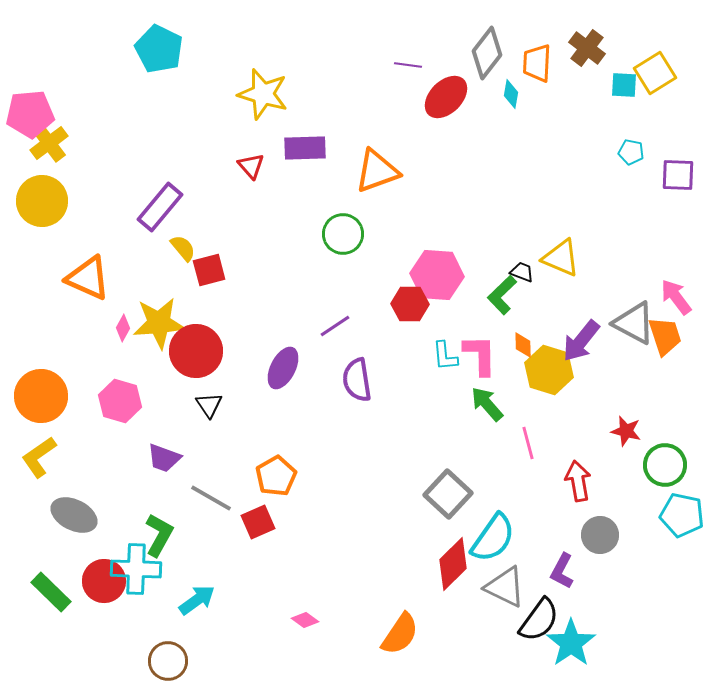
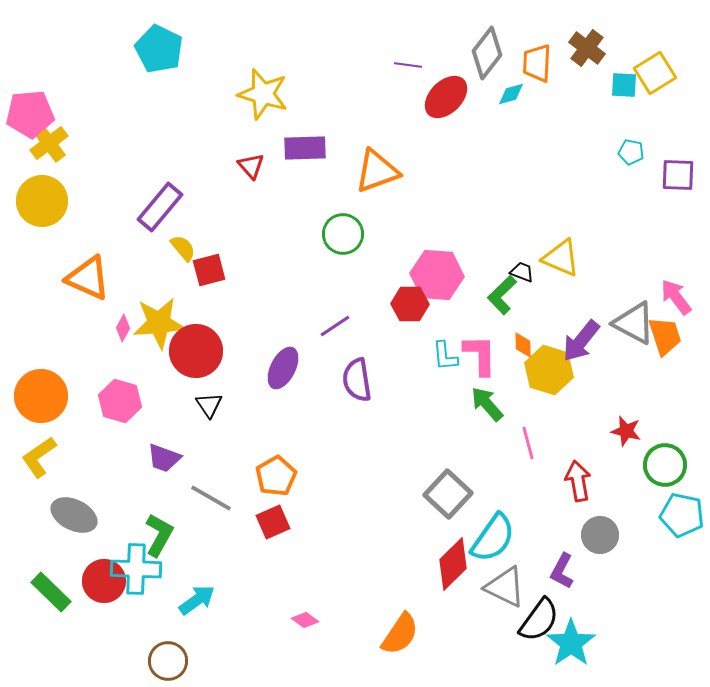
cyan diamond at (511, 94): rotated 64 degrees clockwise
red square at (258, 522): moved 15 px right
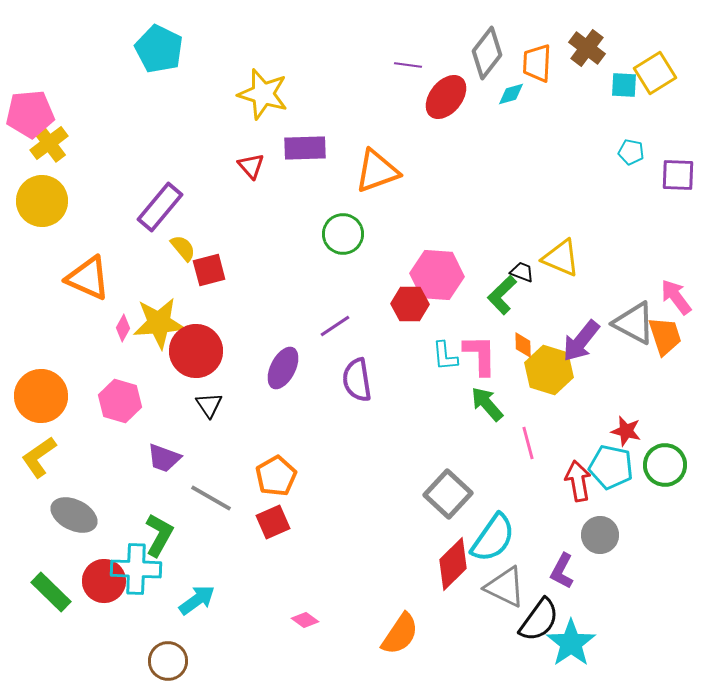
red ellipse at (446, 97): rotated 6 degrees counterclockwise
cyan pentagon at (682, 515): moved 71 px left, 48 px up
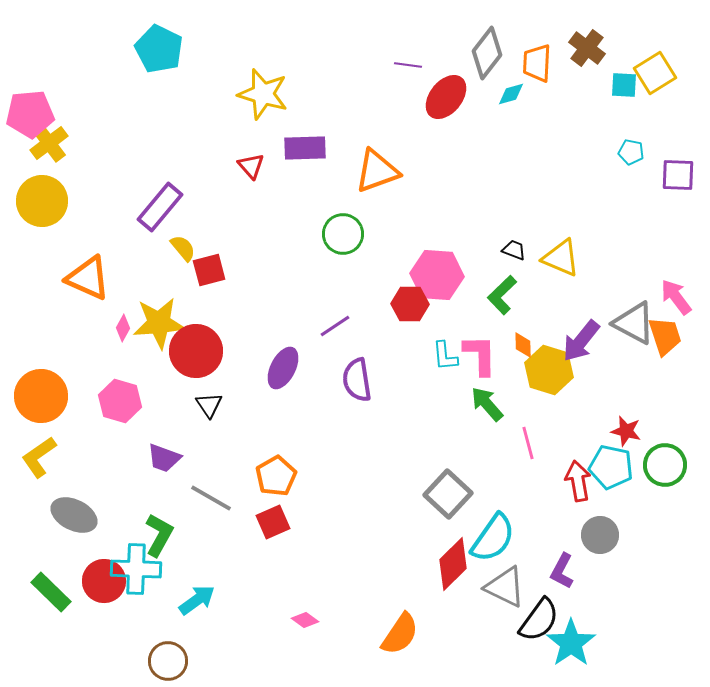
black trapezoid at (522, 272): moved 8 px left, 22 px up
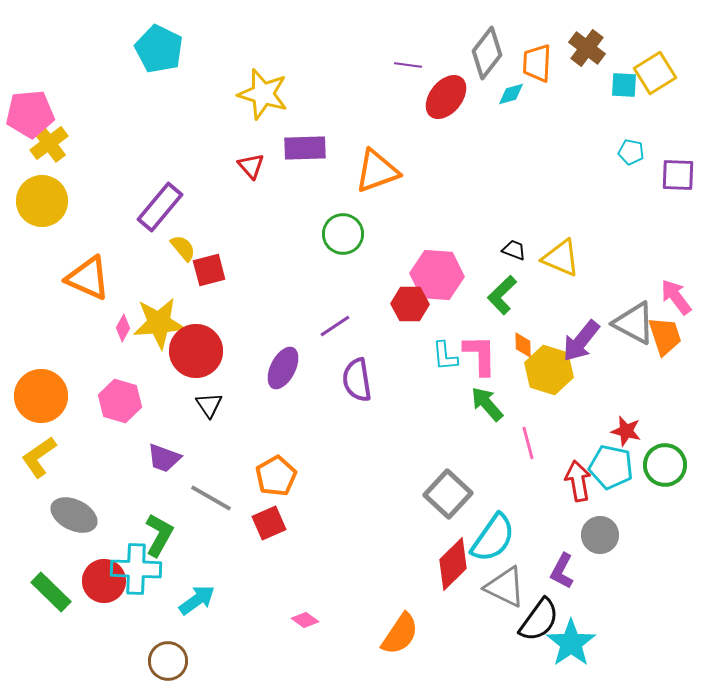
red square at (273, 522): moved 4 px left, 1 px down
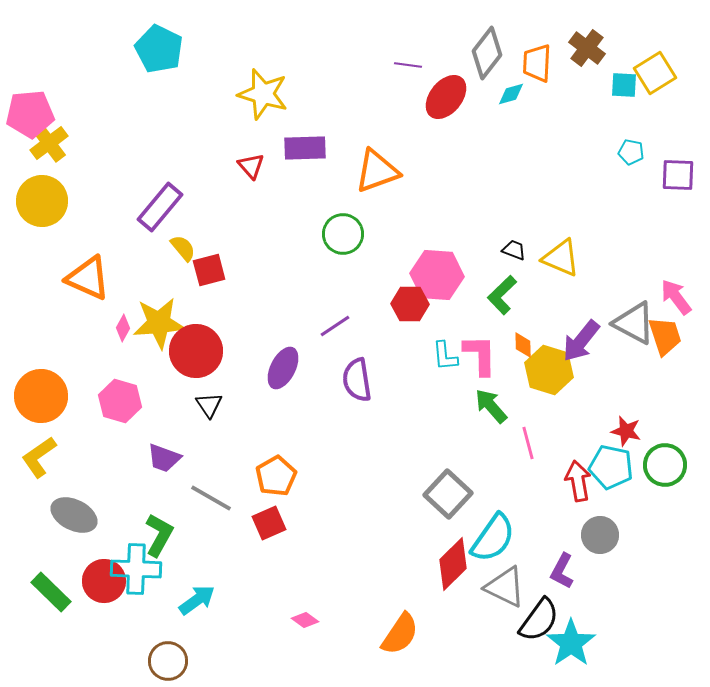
green arrow at (487, 404): moved 4 px right, 2 px down
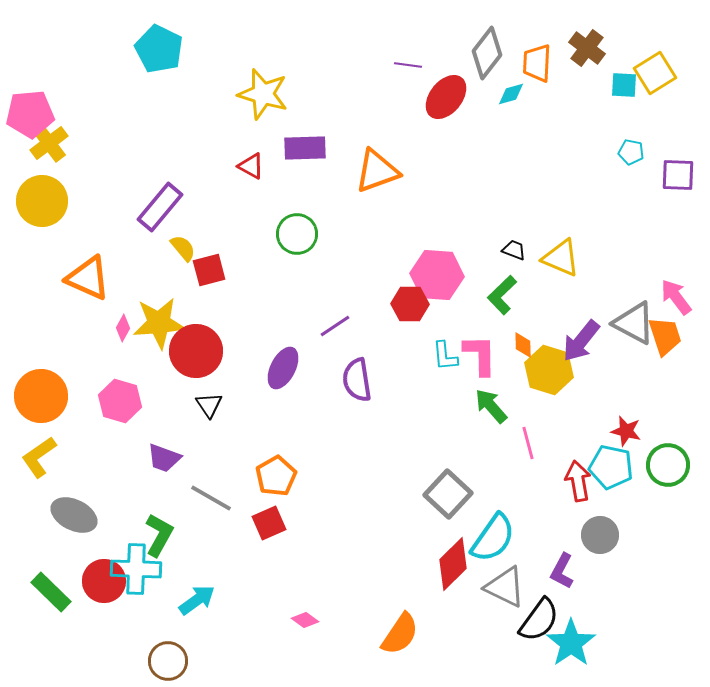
red triangle at (251, 166): rotated 20 degrees counterclockwise
green circle at (343, 234): moved 46 px left
green circle at (665, 465): moved 3 px right
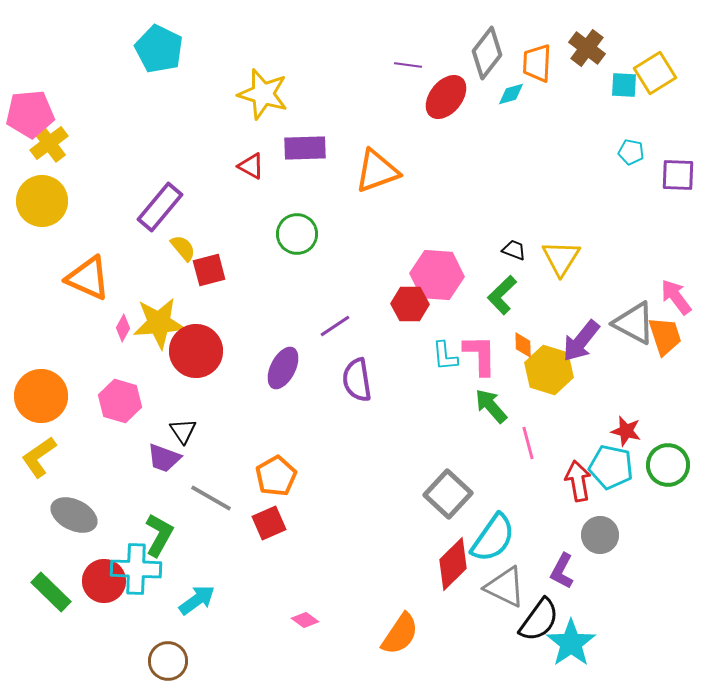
yellow triangle at (561, 258): rotated 39 degrees clockwise
black triangle at (209, 405): moved 26 px left, 26 px down
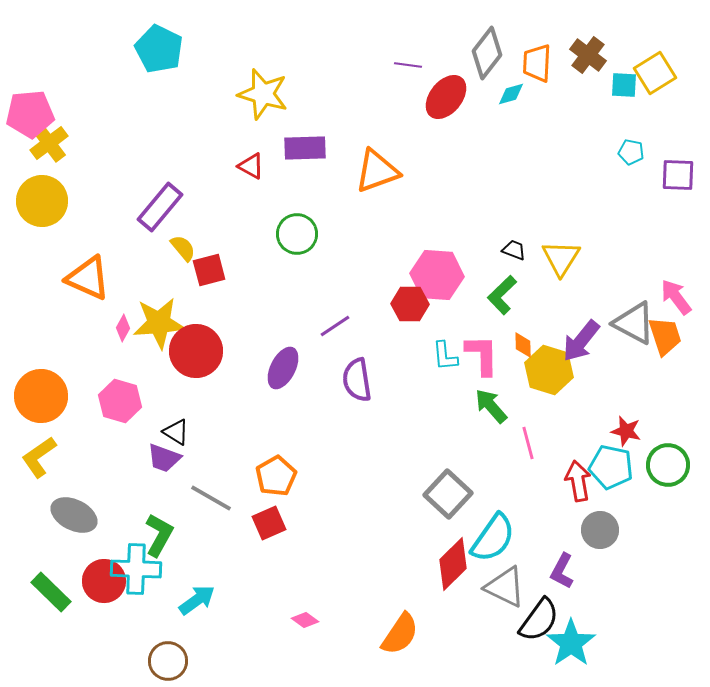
brown cross at (587, 48): moved 1 px right, 7 px down
pink L-shape at (480, 355): moved 2 px right
black triangle at (183, 431): moved 7 px left, 1 px down; rotated 24 degrees counterclockwise
gray circle at (600, 535): moved 5 px up
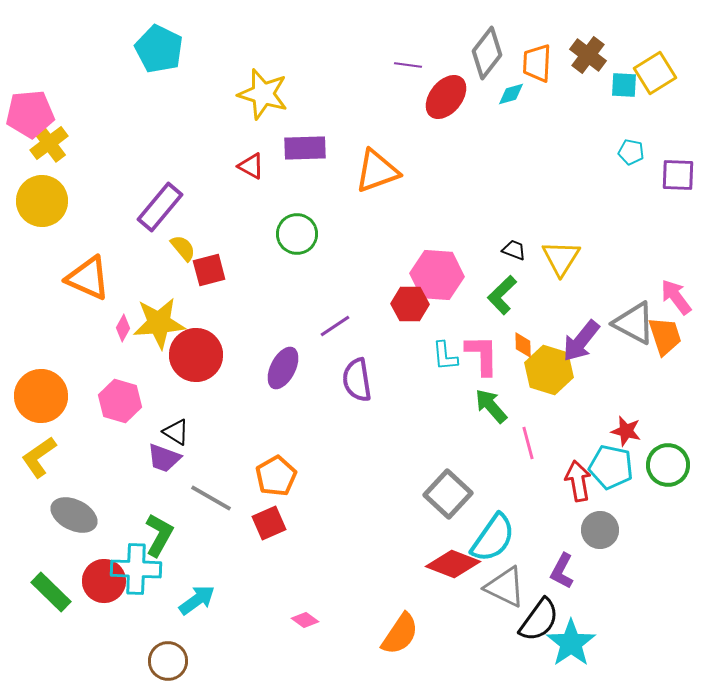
red circle at (196, 351): moved 4 px down
red diamond at (453, 564): rotated 66 degrees clockwise
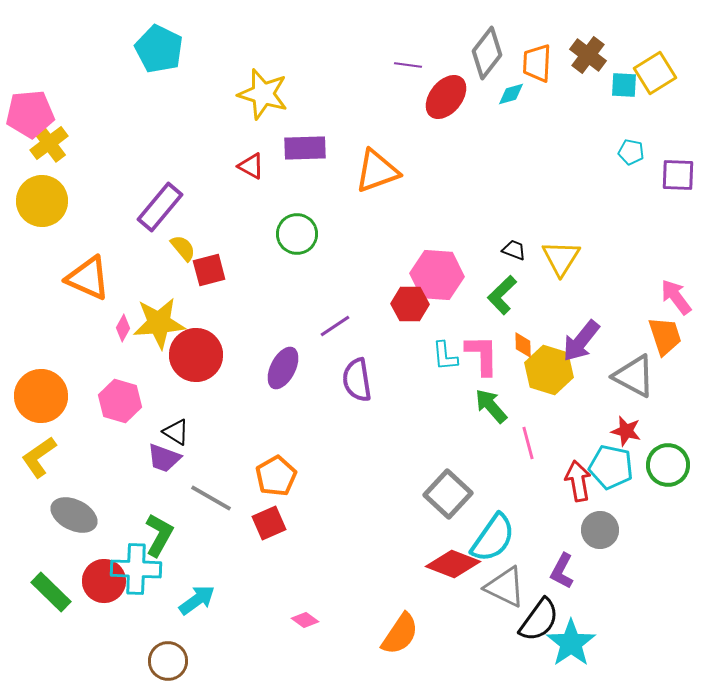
gray triangle at (634, 323): moved 53 px down
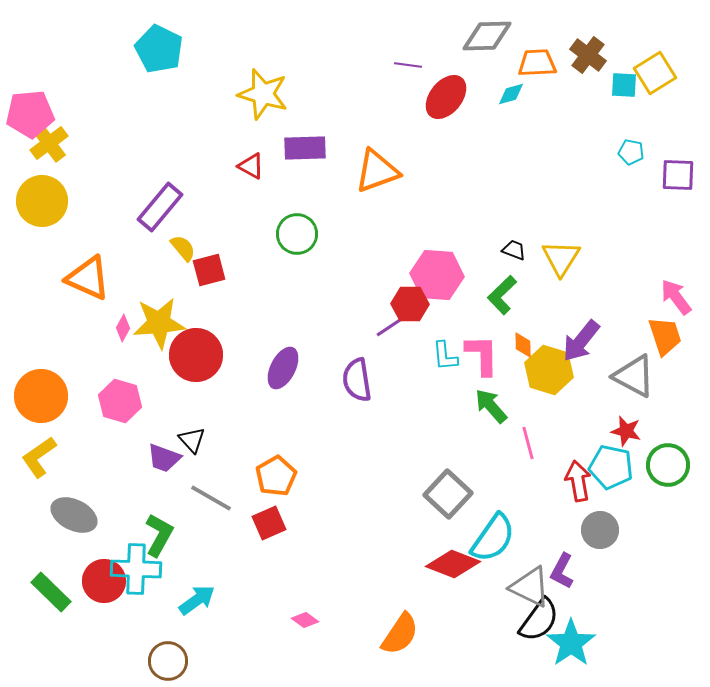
gray diamond at (487, 53): moved 17 px up; rotated 51 degrees clockwise
orange trapezoid at (537, 63): rotated 84 degrees clockwise
purple line at (335, 326): moved 56 px right
black triangle at (176, 432): moved 16 px right, 8 px down; rotated 16 degrees clockwise
gray triangle at (505, 587): moved 25 px right
